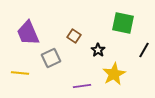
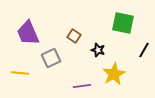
black star: rotated 16 degrees counterclockwise
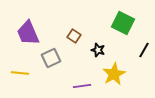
green square: rotated 15 degrees clockwise
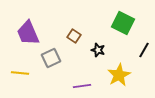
yellow star: moved 5 px right, 1 px down
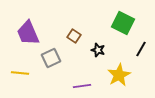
black line: moved 3 px left, 1 px up
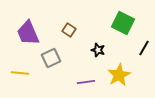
brown square: moved 5 px left, 6 px up
black line: moved 3 px right, 1 px up
purple line: moved 4 px right, 4 px up
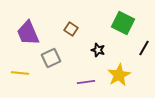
brown square: moved 2 px right, 1 px up
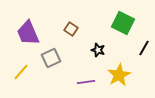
yellow line: moved 1 px right, 1 px up; rotated 54 degrees counterclockwise
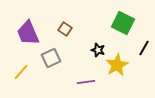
brown square: moved 6 px left
yellow star: moved 2 px left, 10 px up
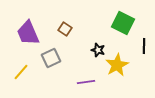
black line: moved 2 px up; rotated 28 degrees counterclockwise
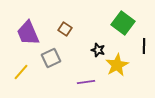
green square: rotated 10 degrees clockwise
